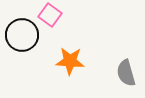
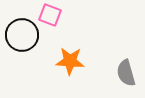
pink square: rotated 15 degrees counterclockwise
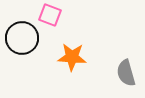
black circle: moved 3 px down
orange star: moved 2 px right, 4 px up
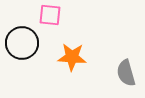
pink square: rotated 15 degrees counterclockwise
black circle: moved 5 px down
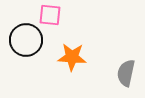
black circle: moved 4 px right, 3 px up
gray semicircle: rotated 28 degrees clockwise
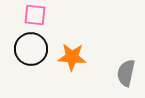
pink square: moved 15 px left
black circle: moved 5 px right, 9 px down
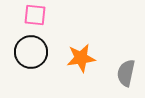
black circle: moved 3 px down
orange star: moved 9 px right, 1 px down; rotated 12 degrees counterclockwise
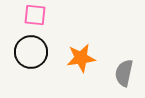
gray semicircle: moved 2 px left
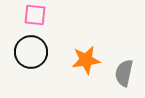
orange star: moved 5 px right, 2 px down
